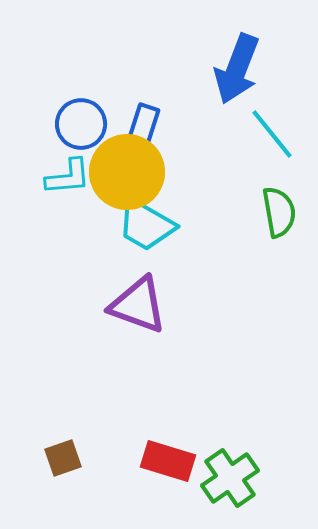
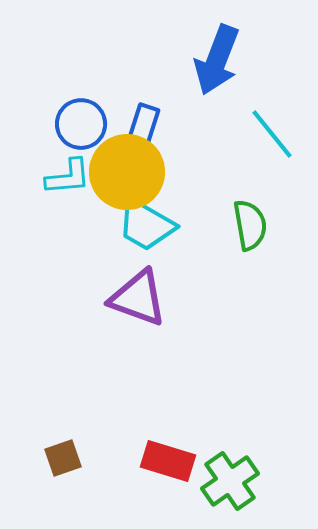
blue arrow: moved 20 px left, 9 px up
green semicircle: moved 29 px left, 13 px down
purple triangle: moved 7 px up
green cross: moved 3 px down
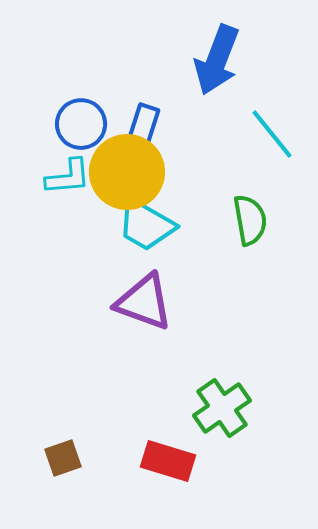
green semicircle: moved 5 px up
purple triangle: moved 6 px right, 4 px down
green cross: moved 8 px left, 73 px up
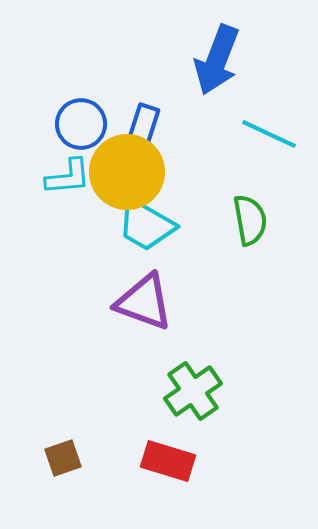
cyan line: moved 3 px left; rotated 26 degrees counterclockwise
green cross: moved 29 px left, 17 px up
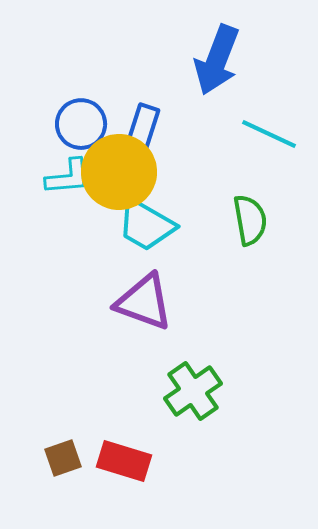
yellow circle: moved 8 px left
red rectangle: moved 44 px left
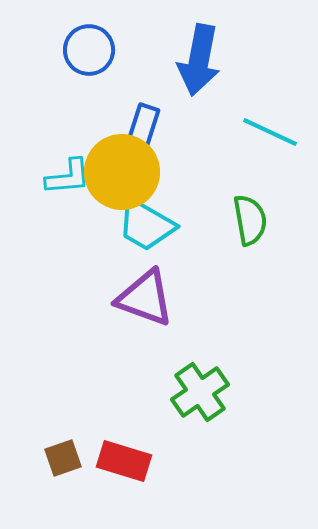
blue arrow: moved 18 px left; rotated 10 degrees counterclockwise
blue circle: moved 8 px right, 74 px up
cyan line: moved 1 px right, 2 px up
yellow circle: moved 3 px right
purple triangle: moved 1 px right, 4 px up
green cross: moved 7 px right, 1 px down
